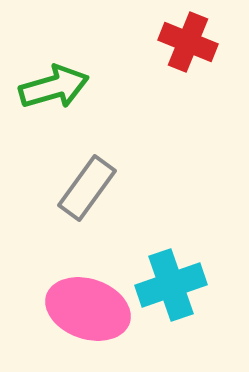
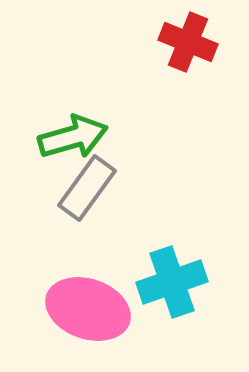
green arrow: moved 19 px right, 50 px down
cyan cross: moved 1 px right, 3 px up
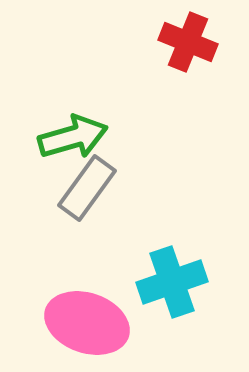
pink ellipse: moved 1 px left, 14 px down
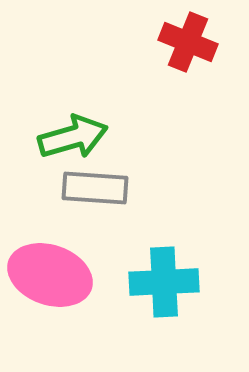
gray rectangle: moved 8 px right; rotated 58 degrees clockwise
cyan cross: moved 8 px left; rotated 16 degrees clockwise
pink ellipse: moved 37 px left, 48 px up
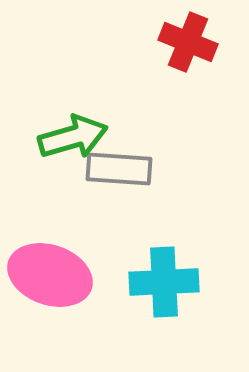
gray rectangle: moved 24 px right, 19 px up
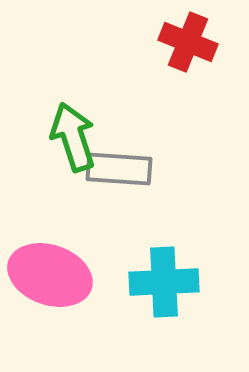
green arrow: rotated 92 degrees counterclockwise
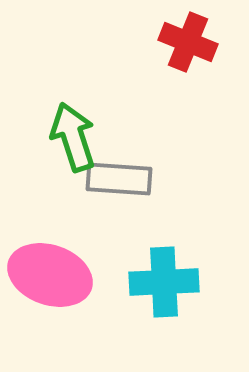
gray rectangle: moved 10 px down
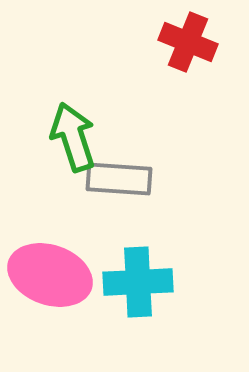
cyan cross: moved 26 px left
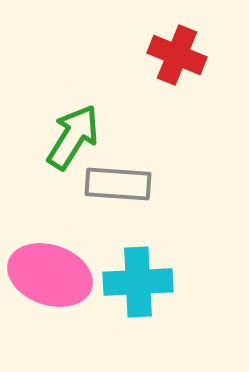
red cross: moved 11 px left, 13 px down
green arrow: rotated 50 degrees clockwise
gray rectangle: moved 1 px left, 5 px down
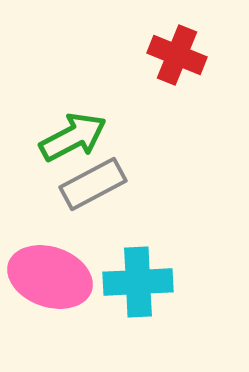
green arrow: rotated 30 degrees clockwise
gray rectangle: moved 25 px left; rotated 32 degrees counterclockwise
pink ellipse: moved 2 px down
